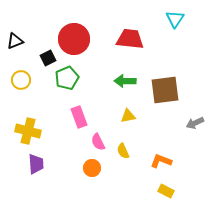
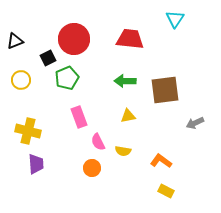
yellow semicircle: rotated 56 degrees counterclockwise
orange L-shape: rotated 15 degrees clockwise
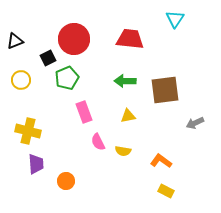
pink rectangle: moved 5 px right, 5 px up
orange circle: moved 26 px left, 13 px down
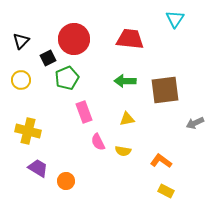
black triangle: moved 6 px right; rotated 24 degrees counterclockwise
yellow triangle: moved 1 px left, 3 px down
purple trapezoid: moved 2 px right, 4 px down; rotated 55 degrees counterclockwise
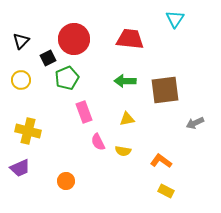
purple trapezoid: moved 18 px left; rotated 125 degrees clockwise
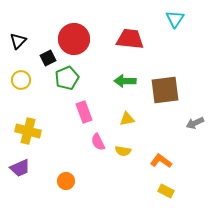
black triangle: moved 3 px left
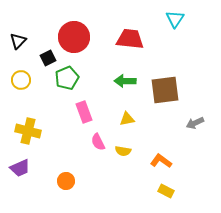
red circle: moved 2 px up
